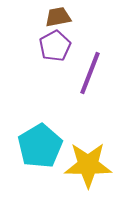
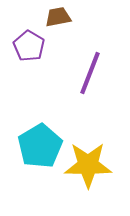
purple pentagon: moved 26 px left; rotated 12 degrees counterclockwise
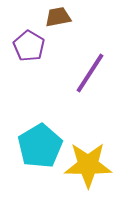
purple line: rotated 12 degrees clockwise
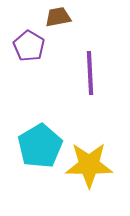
purple line: rotated 36 degrees counterclockwise
yellow star: moved 1 px right
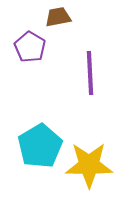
purple pentagon: moved 1 px right, 1 px down
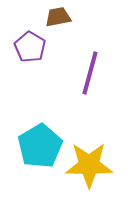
purple line: rotated 18 degrees clockwise
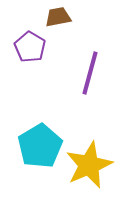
yellow star: rotated 24 degrees counterclockwise
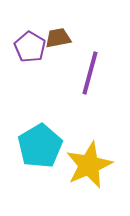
brown trapezoid: moved 21 px down
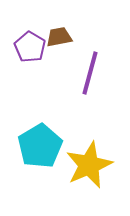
brown trapezoid: moved 1 px right, 1 px up
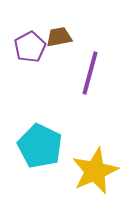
purple pentagon: rotated 12 degrees clockwise
cyan pentagon: rotated 15 degrees counterclockwise
yellow star: moved 6 px right, 6 px down
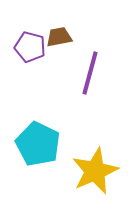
purple pentagon: rotated 28 degrees counterclockwise
cyan pentagon: moved 2 px left, 2 px up
